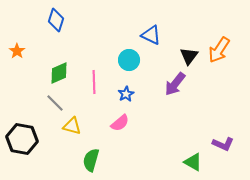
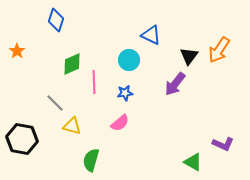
green diamond: moved 13 px right, 9 px up
blue star: moved 1 px left, 1 px up; rotated 21 degrees clockwise
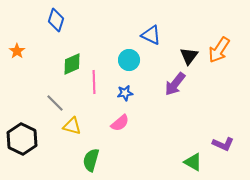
black hexagon: rotated 16 degrees clockwise
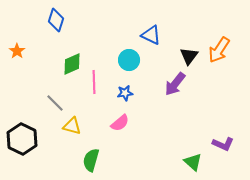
green triangle: rotated 12 degrees clockwise
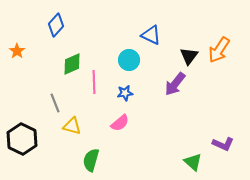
blue diamond: moved 5 px down; rotated 25 degrees clockwise
gray line: rotated 24 degrees clockwise
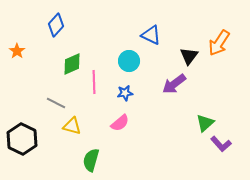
orange arrow: moved 7 px up
cyan circle: moved 1 px down
purple arrow: moved 1 px left; rotated 15 degrees clockwise
gray line: moved 1 px right; rotated 42 degrees counterclockwise
purple L-shape: moved 2 px left; rotated 25 degrees clockwise
green triangle: moved 12 px right, 39 px up; rotated 36 degrees clockwise
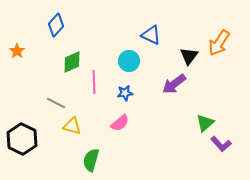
green diamond: moved 2 px up
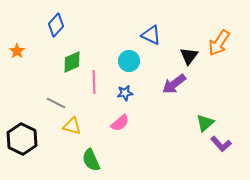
green semicircle: rotated 40 degrees counterclockwise
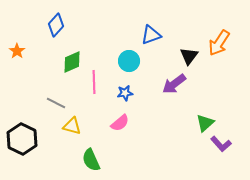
blue triangle: rotated 45 degrees counterclockwise
